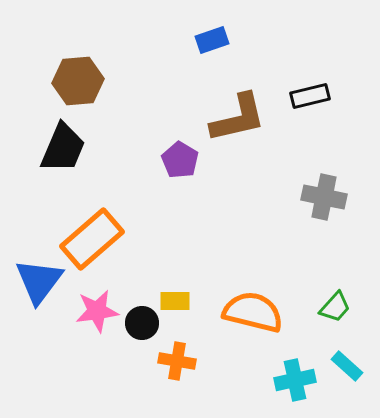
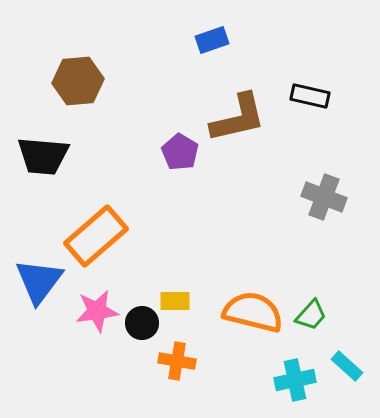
black rectangle: rotated 27 degrees clockwise
black trapezoid: moved 20 px left, 8 px down; rotated 72 degrees clockwise
purple pentagon: moved 8 px up
gray cross: rotated 9 degrees clockwise
orange rectangle: moved 4 px right, 3 px up
green trapezoid: moved 24 px left, 8 px down
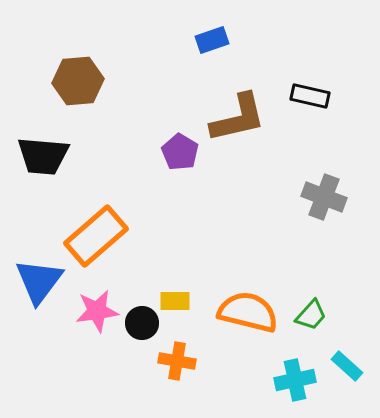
orange semicircle: moved 5 px left
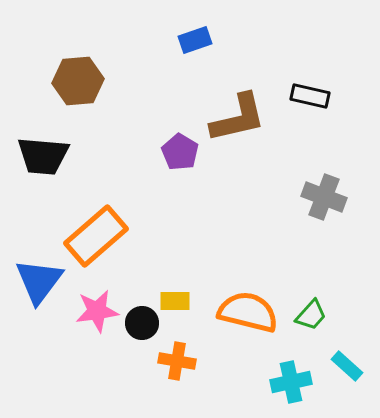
blue rectangle: moved 17 px left
cyan cross: moved 4 px left, 2 px down
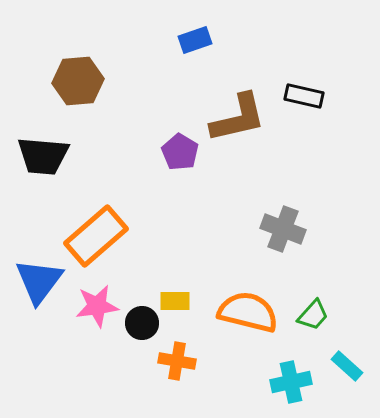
black rectangle: moved 6 px left
gray cross: moved 41 px left, 32 px down
pink star: moved 5 px up
green trapezoid: moved 2 px right
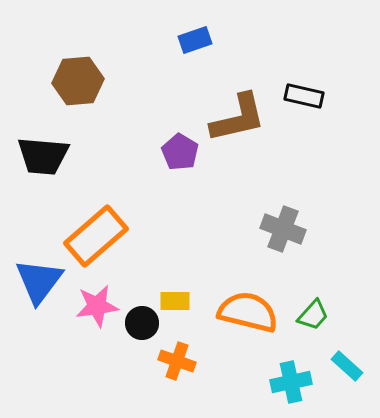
orange cross: rotated 9 degrees clockwise
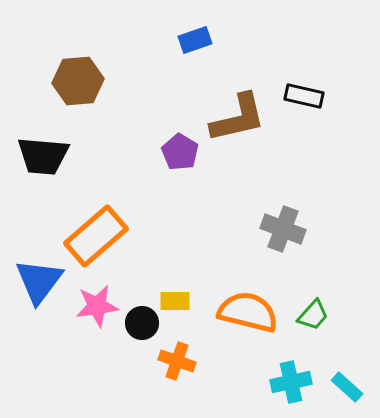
cyan rectangle: moved 21 px down
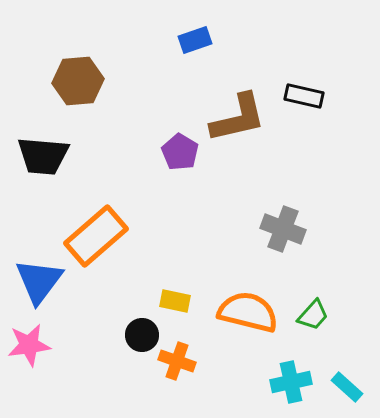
yellow rectangle: rotated 12 degrees clockwise
pink star: moved 68 px left, 39 px down
black circle: moved 12 px down
